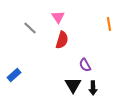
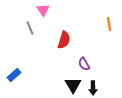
pink triangle: moved 15 px left, 7 px up
gray line: rotated 24 degrees clockwise
red semicircle: moved 2 px right
purple semicircle: moved 1 px left, 1 px up
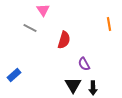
gray line: rotated 40 degrees counterclockwise
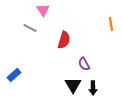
orange line: moved 2 px right
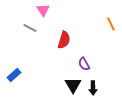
orange line: rotated 16 degrees counterclockwise
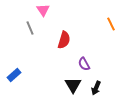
gray line: rotated 40 degrees clockwise
black arrow: moved 3 px right; rotated 24 degrees clockwise
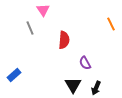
red semicircle: rotated 12 degrees counterclockwise
purple semicircle: moved 1 px right, 1 px up
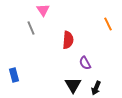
orange line: moved 3 px left
gray line: moved 1 px right
red semicircle: moved 4 px right
blue rectangle: rotated 64 degrees counterclockwise
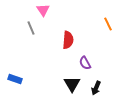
blue rectangle: moved 1 px right, 4 px down; rotated 56 degrees counterclockwise
black triangle: moved 1 px left, 1 px up
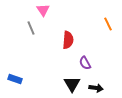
black arrow: rotated 104 degrees counterclockwise
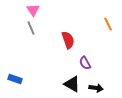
pink triangle: moved 10 px left
red semicircle: rotated 24 degrees counterclockwise
black triangle: rotated 30 degrees counterclockwise
